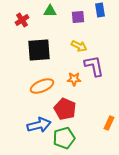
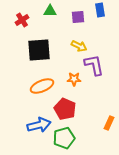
purple L-shape: moved 1 px up
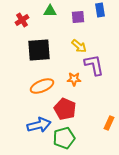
yellow arrow: rotated 14 degrees clockwise
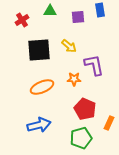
yellow arrow: moved 10 px left
orange ellipse: moved 1 px down
red pentagon: moved 20 px right
green pentagon: moved 17 px right
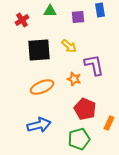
orange star: rotated 16 degrees clockwise
green pentagon: moved 2 px left, 1 px down
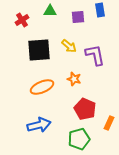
purple L-shape: moved 1 px right, 10 px up
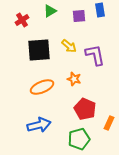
green triangle: rotated 32 degrees counterclockwise
purple square: moved 1 px right, 1 px up
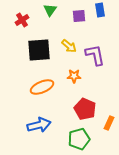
green triangle: moved 1 px up; rotated 24 degrees counterclockwise
orange star: moved 3 px up; rotated 16 degrees counterclockwise
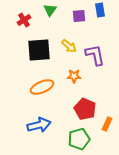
red cross: moved 2 px right
orange rectangle: moved 2 px left, 1 px down
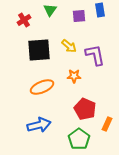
green pentagon: rotated 20 degrees counterclockwise
